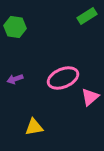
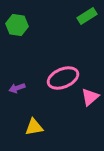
green hexagon: moved 2 px right, 2 px up
purple arrow: moved 2 px right, 9 px down
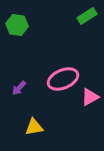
pink ellipse: moved 1 px down
purple arrow: moved 2 px right; rotated 28 degrees counterclockwise
pink triangle: rotated 12 degrees clockwise
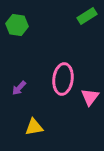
pink ellipse: rotated 60 degrees counterclockwise
pink triangle: rotated 24 degrees counterclockwise
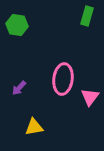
green rectangle: rotated 42 degrees counterclockwise
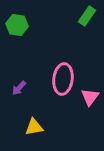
green rectangle: rotated 18 degrees clockwise
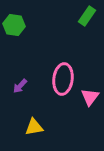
green hexagon: moved 3 px left
purple arrow: moved 1 px right, 2 px up
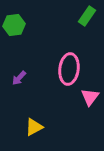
green hexagon: rotated 15 degrees counterclockwise
pink ellipse: moved 6 px right, 10 px up
purple arrow: moved 1 px left, 8 px up
yellow triangle: rotated 18 degrees counterclockwise
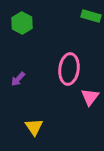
green rectangle: moved 4 px right; rotated 72 degrees clockwise
green hexagon: moved 8 px right, 2 px up; rotated 25 degrees counterclockwise
purple arrow: moved 1 px left, 1 px down
yellow triangle: rotated 36 degrees counterclockwise
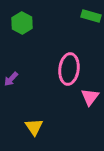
purple arrow: moved 7 px left
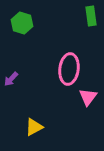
green rectangle: rotated 66 degrees clockwise
green hexagon: rotated 10 degrees counterclockwise
pink triangle: moved 2 px left
yellow triangle: rotated 36 degrees clockwise
